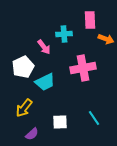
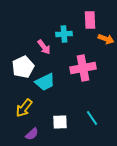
cyan line: moved 2 px left
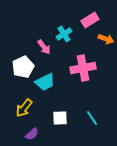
pink rectangle: rotated 60 degrees clockwise
cyan cross: rotated 28 degrees counterclockwise
white square: moved 4 px up
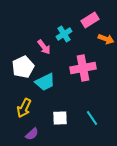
yellow arrow: rotated 12 degrees counterclockwise
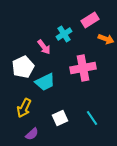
white square: rotated 21 degrees counterclockwise
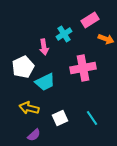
pink arrow: rotated 28 degrees clockwise
yellow arrow: moved 5 px right; rotated 78 degrees clockwise
purple semicircle: moved 2 px right, 1 px down
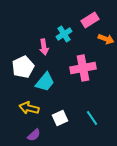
cyan trapezoid: rotated 25 degrees counterclockwise
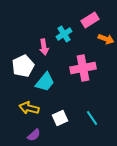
white pentagon: moved 1 px up
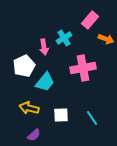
pink rectangle: rotated 18 degrees counterclockwise
cyan cross: moved 4 px down
white pentagon: moved 1 px right
white square: moved 1 px right, 3 px up; rotated 21 degrees clockwise
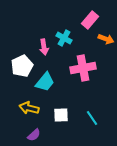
cyan cross: rotated 28 degrees counterclockwise
white pentagon: moved 2 px left
